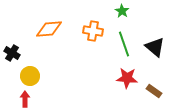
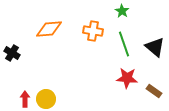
yellow circle: moved 16 px right, 23 px down
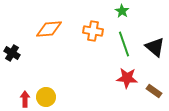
yellow circle: moved 2 px up
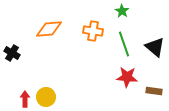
red star: moved 1 px up
brown rectangle: rotated 28 degrees counterclockwise
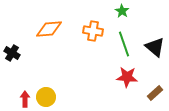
brown rectangle: moved 1 px right, 2 px down; rotated 49 degrees counterclockwise
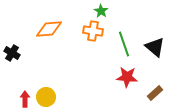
green star: moved 21 px left
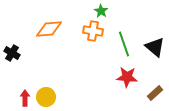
red arrow: moved 1 px up
